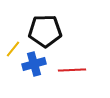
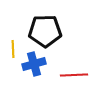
yellow line: rotated 42 degrees counterclockwise
red line: moved 2 px right, 5 px down
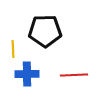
blue cross: moved 7 px left, 10 px down; rotated 15 degrees clockwise
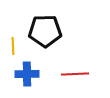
yellow line: moved 3 px up
red line: moved 1 px right, 1 px up
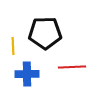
black pentagon: moved 2 px down
red line: moved 3 px left, 7 px up
